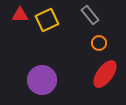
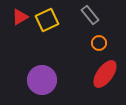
red triangle: moved 2 px down; rotated 30 degrees counterclockwise
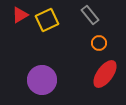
red triangle: moved 2 px up
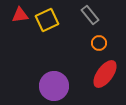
red triangle: rotated 24 degrees clockwise
purple circle: moved 12 px right, 6 px down
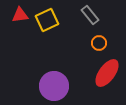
red ellipse: moved 2 px right, 1 px up
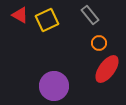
red triangle: rotated 36 degrees clockwise
red ellipse: moved 4 px up
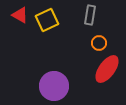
gray rectangle: rotated 48 degrees clockwise
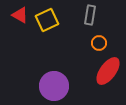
red ellipse: moved 1 px right, 2 px down
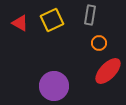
red triangle: moved 8 px down
yellow square: moved 5 px right
red ellipse: rotated 8 degrees clockwise
